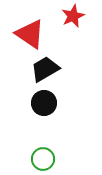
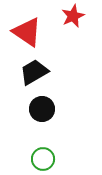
red triangle: moved 3 px left, 2 px up
black trapezoid: moved 11 px left, 3 px down
black circle: moved 2 px left, 6 px down
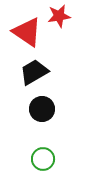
red star: moved 14 px left; rotated 15 degrees clockwise
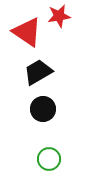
black trapezoid: moved 4 px right
black circle: moved 1 px right
green circle: moved 6 px right
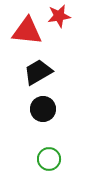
red triangle: moved 1 px up; rotated 28 degrees counterclockwise
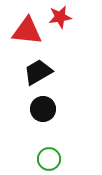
red star: moved 1 px right, 1 px down
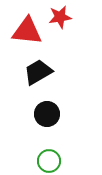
black circle: moved 4 px right, 5 px down
green circle: moved 2 px down
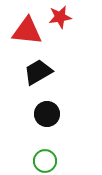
green circle: moved 4 px left
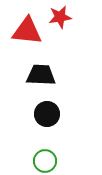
black trapezoid: moved 3 px right, 3 px down; rotated 32 degrees clockwise
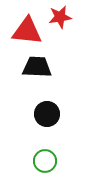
black trapezoid: moved 4 px left, 8 px up
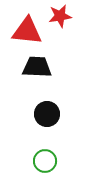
red star: moved 1 px up
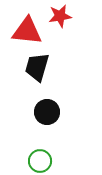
black trapezoid: rotated 76 degrees counterclockwise
black circle: moved 2 px up
green circle: moved 5 px left
